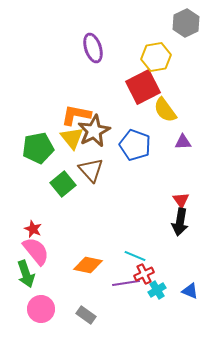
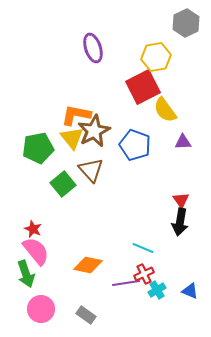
cyan line: moved 8 px right, 8 px up
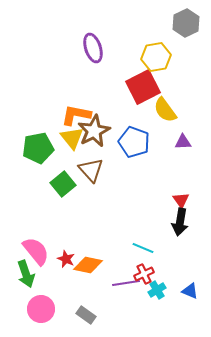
blue pentagon: moved 1 px left, 3 px up
red star: moved 33 px right, 30 px down
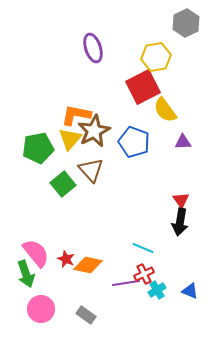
yellow triangle: moved 2 px left, 1 px down; rotated 20 degrees clockwise
pink semicircle: moved 2 px down
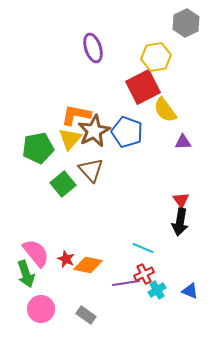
blue pentagon: moved 7 px left, 10 px up
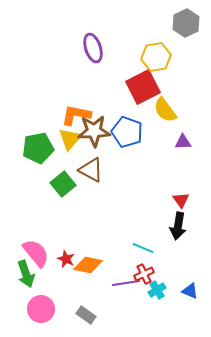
brown star: rotated 24 degrees clockwise
brown triangle: rotated 20 degrees counterclockwise
black arrow: moved 2 px left, 4 px down
